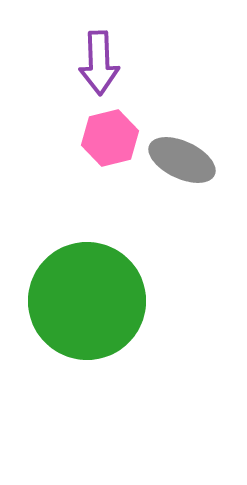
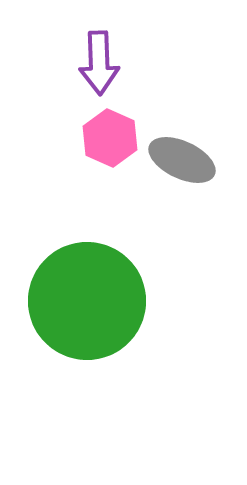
pink hexagon: rotated 22 degrees counterclockwise
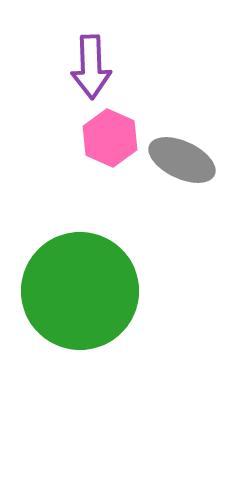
purple arrow: moved 8 px left, 4 px down
green circle: moved 7 px left, 10 px up
